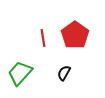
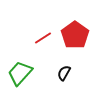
red line: rotated 66 degrees clockwise
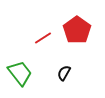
red pentagon: moved 2 px right, 5 px up
green trapezoid: rotated 100 degrees clockwise
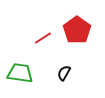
green trapezoid: rotated 44 degrees counterclockwise
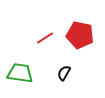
red pentagon: moved 3 px right, 5 px down; rotated 24 degrees counterclockwise
red line: moved 2 px right
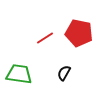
red pentagon: moved 1 px left, 2 px up
green trapezoid: moved 1 px left, 1 px down
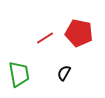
green trapezoid: rotated 72 degrees clockwise
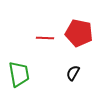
red line: rotated 36 degrees clockwise
black semicircle: moved 9 px right
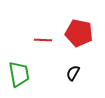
red line: moved 2 px left, 2 px down
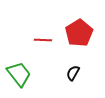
red pentagon: rotated 28 degrees clockwise
green trapezoid: rotated 28 degrees counterclockwise
